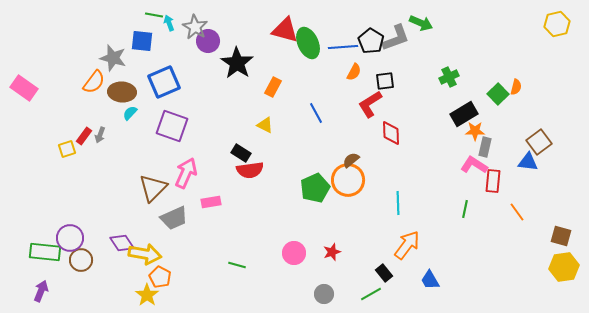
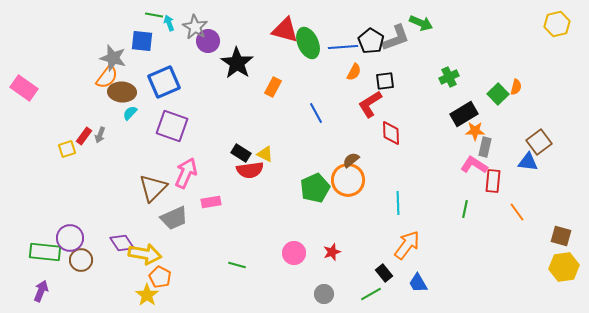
orange semicircle at (94, 82): moved 13 px right, 5 px up
yellow triangle at (265, 125): moved 29 px down
blue trapezoid at (430, 280): moved 12 px left, 3 px down
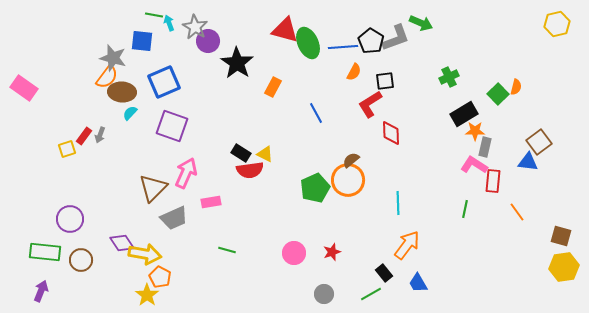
purple circle at (70, 238): moved 19 px up
green line at (237, 265): moved 10 px left, 15 px up
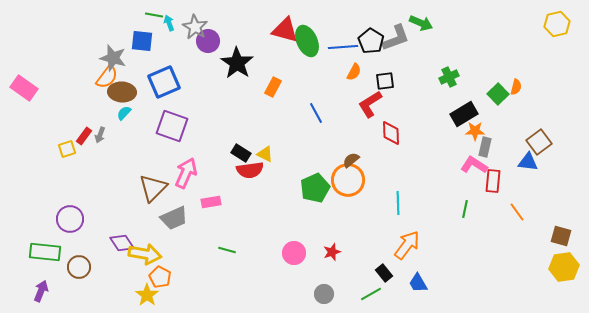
green ellipse at (308, 43): moved 1 px left, 2 px up
cyan semicircle at (130, 113): moved 6 px left
brown circle at (81, 260): moved 2 px left, 7 px down
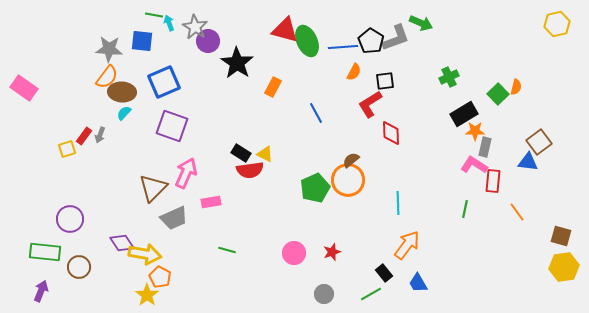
gray star at (113, 58): moved 4 px left, 9 px up; rotated 12 degrees counterclockwise
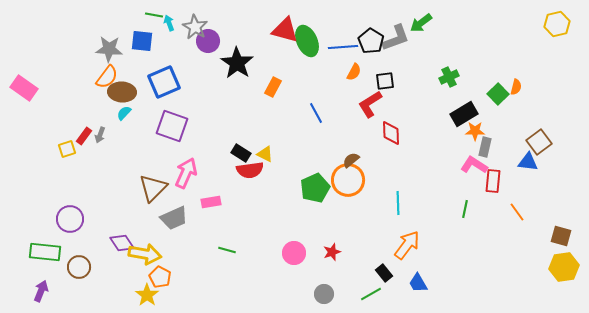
green arrow at (421, 23): rotated 120 degrees clockwise
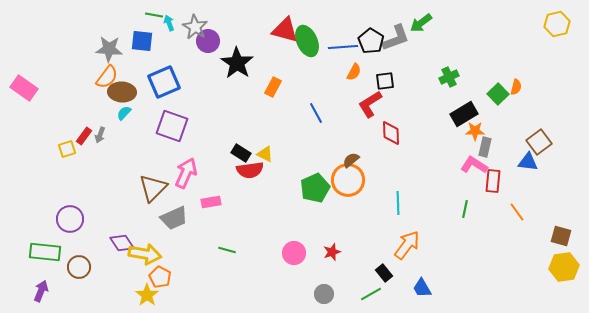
blue trapezoid at (418, 283): moved 4 px right, 5 px down
